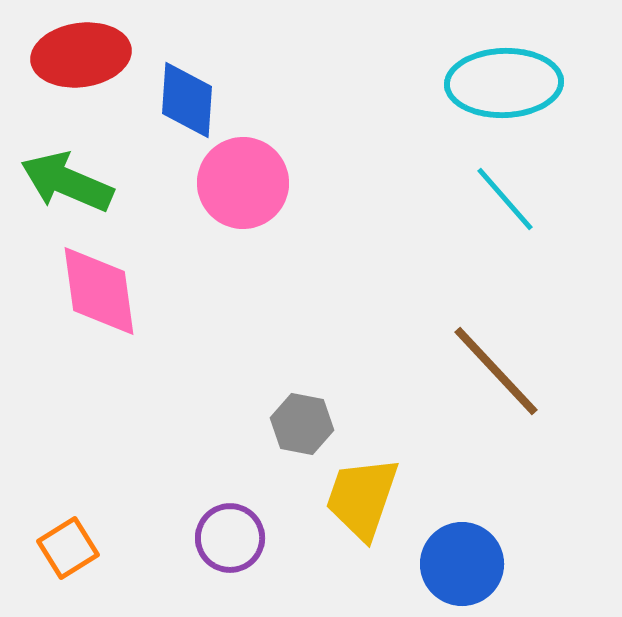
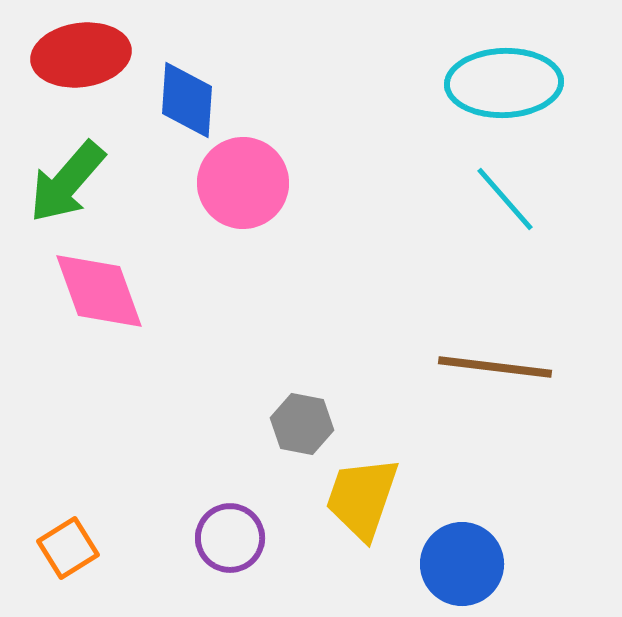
green arrow: rotated 72 degrees counterclockwise
pink diamond: rotated 12 degrees counterclockwise
brown line: moved 1 px left, 4 px up; rotated 40 degrees counterclockwise
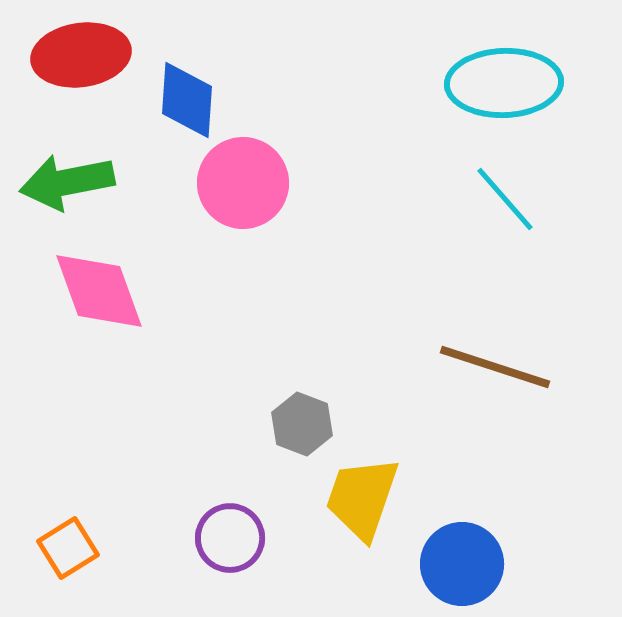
green arrow: rotated 38 degrees clockwise
brown line: rotated 11 degrees clockwise
gray hexagon: rotated 10 degrees clockwise
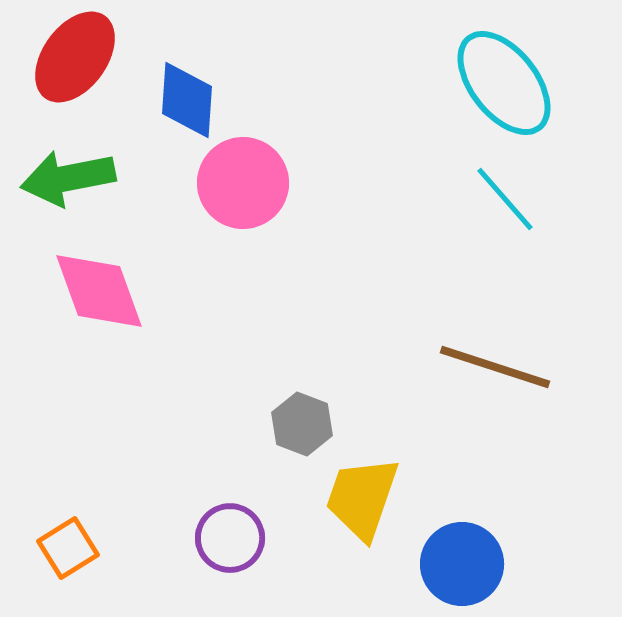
red ellipse: moved 6 px left, 2 px down; rotated 46 degrees counterclockwise
cyan ellipse: rotated 54 degrees clockwise
green arrow: moved 1 px right, 4 px up
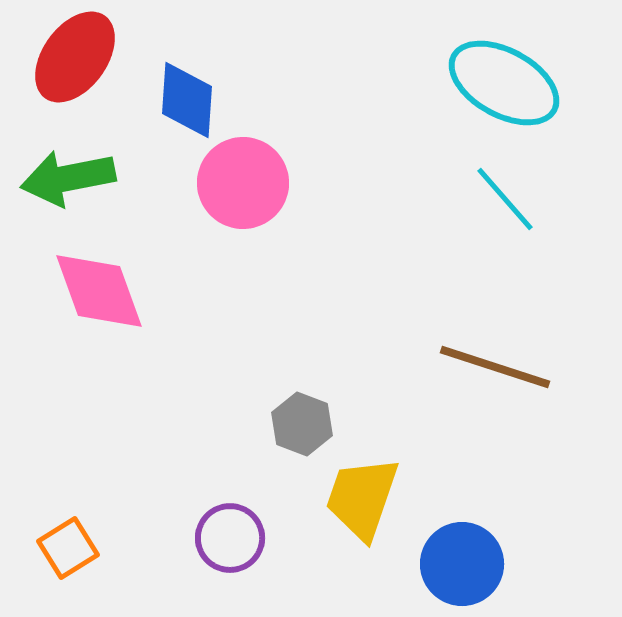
cyan ellipse: rotated 23 degrees counterclockwise
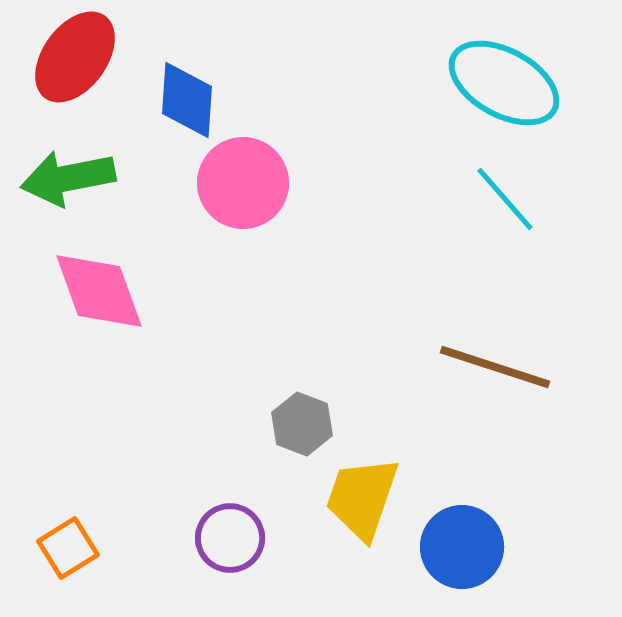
blue circle: moved 17 px up
